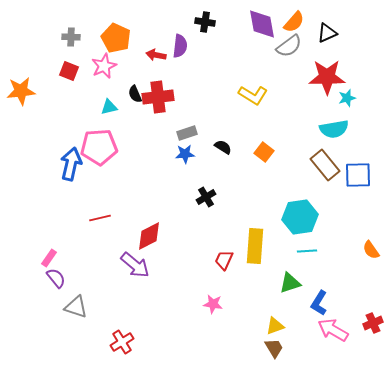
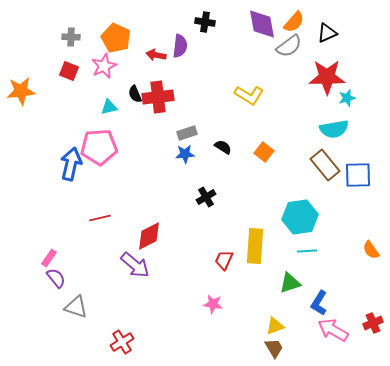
yellow L-shape at (253, 95): moved 4 px left
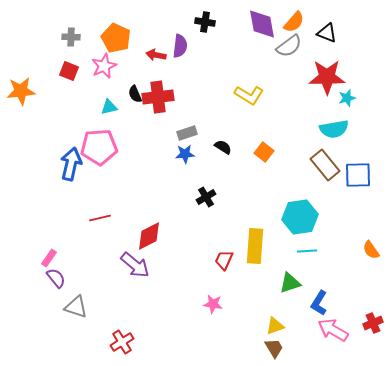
black triangle at (327, 33): rotated 45 degrees clockwise
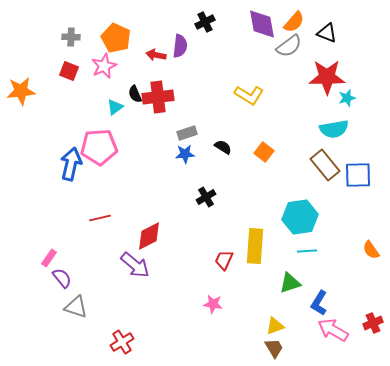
black cross at (205, 22): rotated 36 degrees counterclockwise
cyan triangle at (109, 107): moved 6 px right; rotated 24 degrees counterclockwise
purple semicircle at (56, 278): moved 6 px right
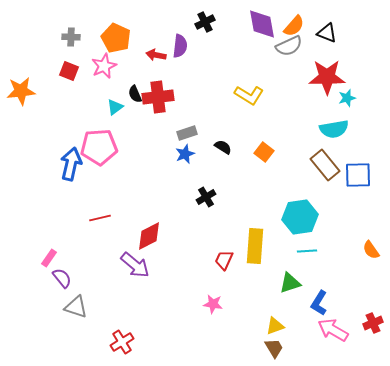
orange semicircle at (294, 22): moved 4 px down
gray semicircle at (289, 46): rotated 12 degrees clockwise
blue star at (185, 154): rotated 18 degrees counterclockwise
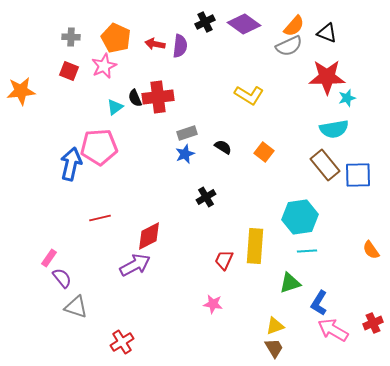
purple diamond at (262, 24): moved 18 px left; rotated 44 degrees counterclockwise
red arrow at (156, 55): moved 1 px left, 11 px up
black semicircle at (135, 94): moved 4 px down
purple arrow at (135, 265): rotated 68 degrees counterclockwise
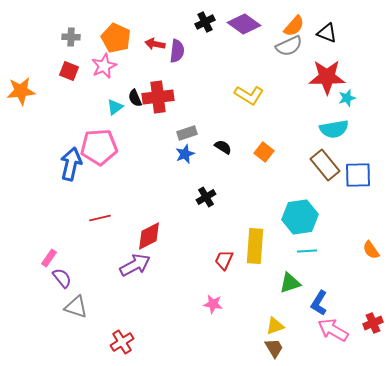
purple semicircle at (180, 46): moved 3 px left, 5 px down
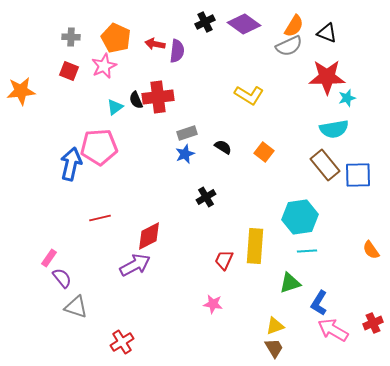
orange semicircle at (294, 26): rotated 10 degrees counterclockwise
black semicircle at (135, 98): moved 1 px right, 2 px down
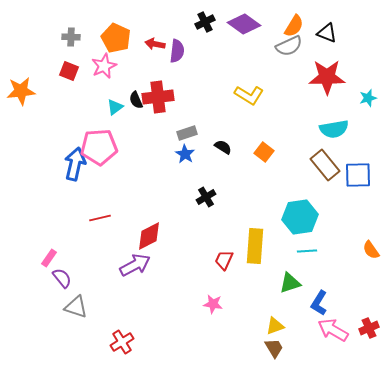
cyan star at (347, 98): moved 21 px right
blue star at (185, 154): rotated 18 degrees counterclockwise
blue arrow at (71, 164): moved 4 px right
red cross at (373, 323): moved 4 px left, 5 px down
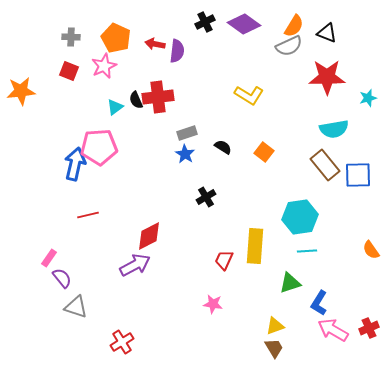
red line at (100, 218): moved 12 px left, 3 px up
